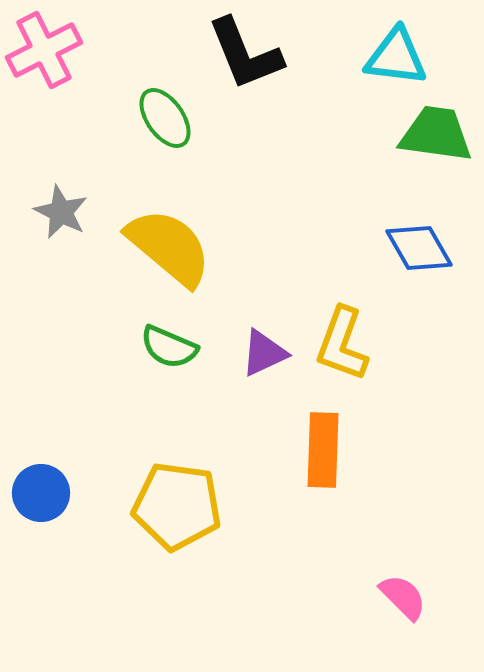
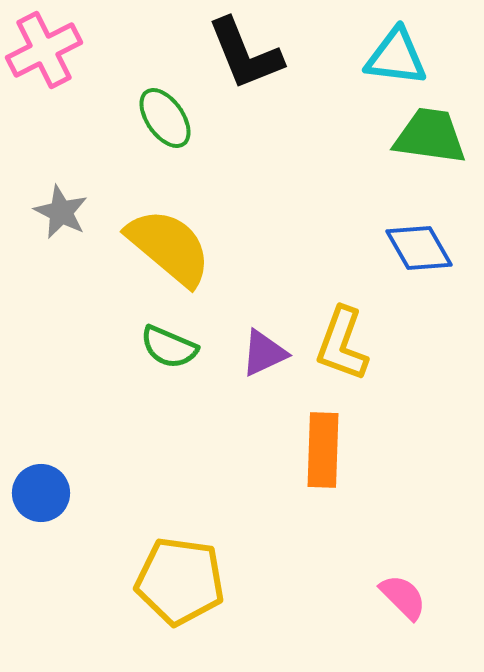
green trapezoid: moved 6 px left, 2 px down
yellow pentagon: moved 3 px right, 75 px down
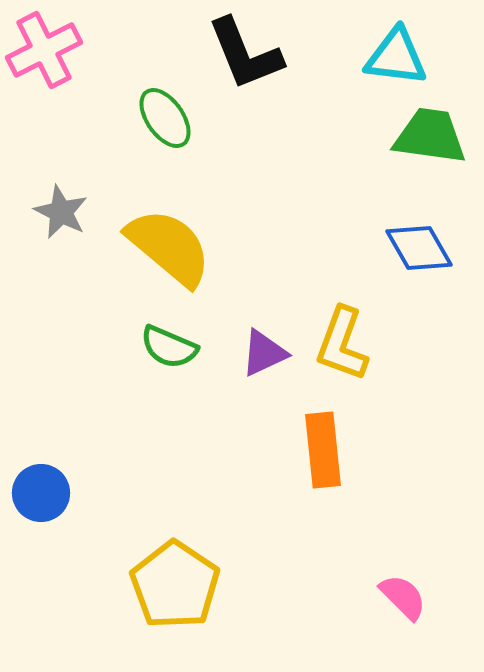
orange rectangle: rotated 8 degrees counterclockwise
yellow pentagon: moved 5 px left, 4 px down; rotated 26 degrees clockwise
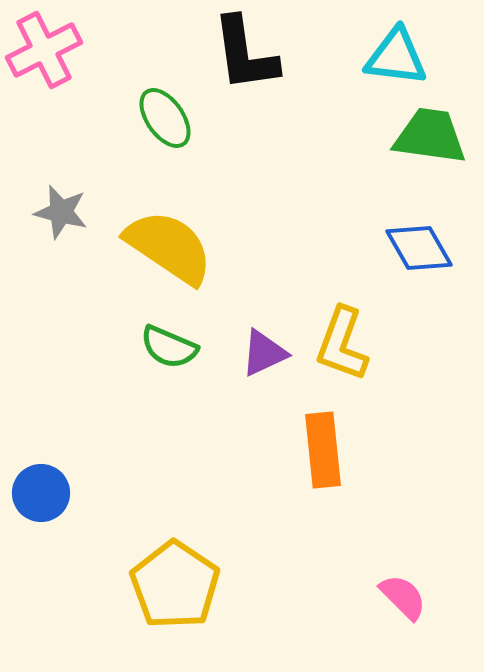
black L-shape: rotated 14 degrees clockwise
gray star: rotated 12 degrees counterclockwise
yellow semicircle: rotated 6 degrees counterclockwise
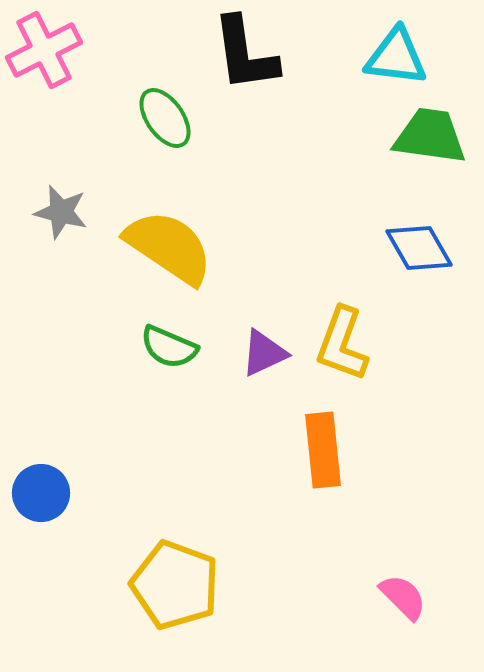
yellow pentagon: rotated 14 degrees counterclockwise
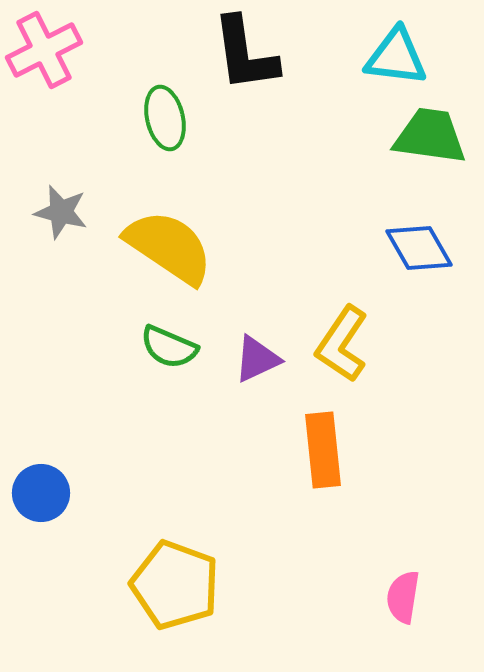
green ellipse: rotated 22 degrees clockwise
yellow L-shape: rotated 14 degrees clockwise
purple triangle: moved 7 px left, 6 px down
pink semicircle: rotated 126 degrees counterclockwise
